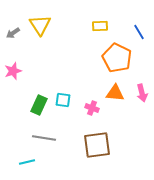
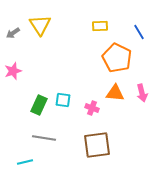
cyan line: moved 2 px left
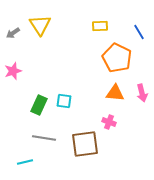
cyan square: moved 1 px right, 1 px down
pink cross: moved 17 px right, 14 px down
brown square: moved 12 px left, 1 px up
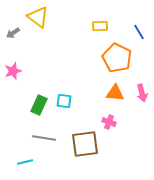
yellow triangle: moved 2 px left, 8 px up; rotated 20 degrees counterclockwise
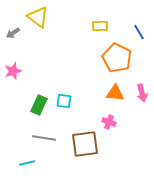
cyan line: moved 2 px right, 1 px down
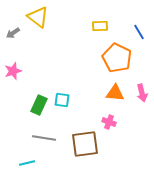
cyan square: moved 2 px left, 1 px up
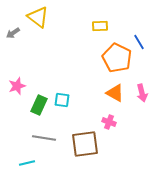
blue line: moved 10 px down
pink star: moved 4 px right, 15 px down
orange triangle: rotated 24 degrees clockwise
